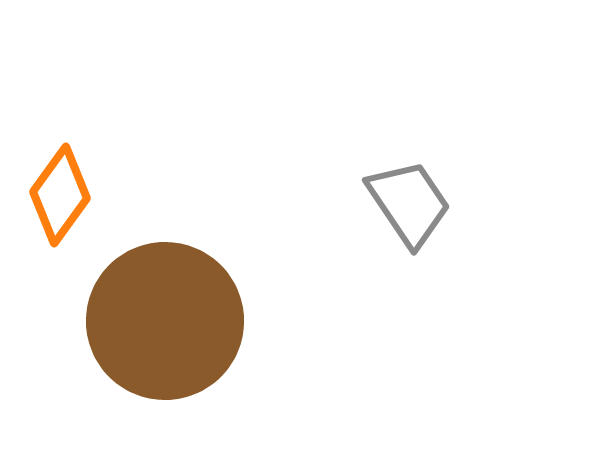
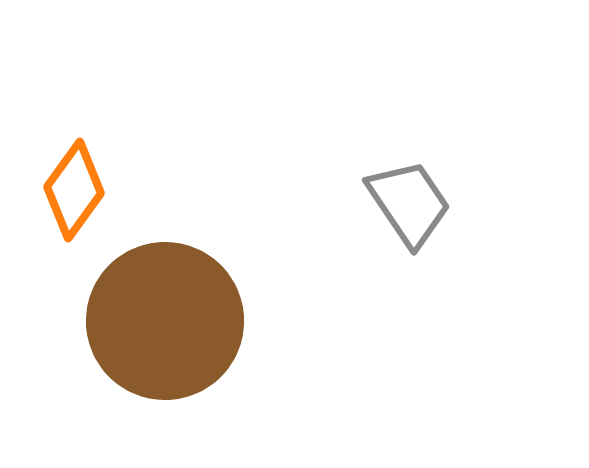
orange diamond: moved 14 px right, 5 px up
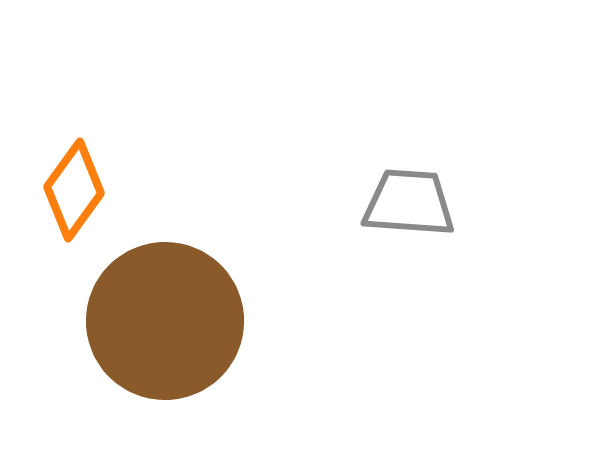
gray trapezoid: rotated 52 degrees counterclockwise
